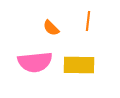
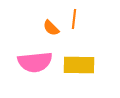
orange line: moved 14 px left, 2 px up
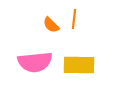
orange semicircle: moved 3 px up
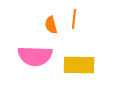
orange semicircle: rotated 30 degrees clockwise
pink semicircle: moved 6 px up; rotated 8 degrees clockwise
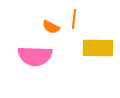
orange semicircle: moved 2 px down; rotated 48 degrees counterclockwise
yellow rectangle: moved 19 px right, 17 px up
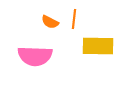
orange semicircle: moved 1 px left, 5 px up
yellow rectangle: moved 2 px up
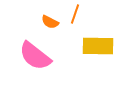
orange line: moved 1 px right, 5 px up; rotated 12 degrees clockwise
pink semicircle: rotated 36 degrees clockwise
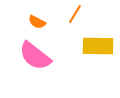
orange line: rotated 12 degrees clockwise
orange semicircle: moved 13 px left
